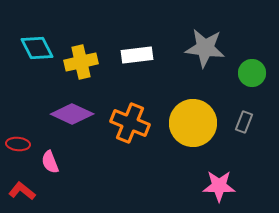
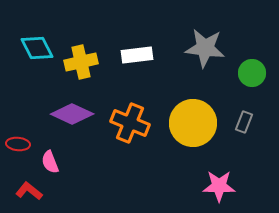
red L-shape: moved 7 px right
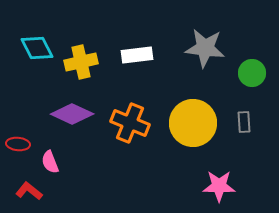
gray rectangle: rotated 25 degrees counterclockwise
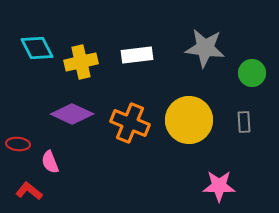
yellow circle: moved 4 px left, 3 px up
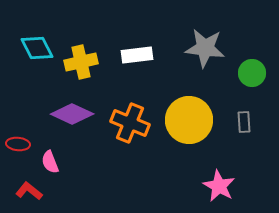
pink star: rotated 28 degrees clockwise
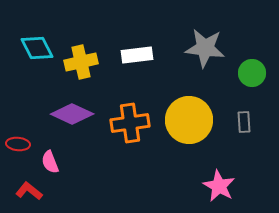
orange cross: rotated 30 degrees counterclockwise
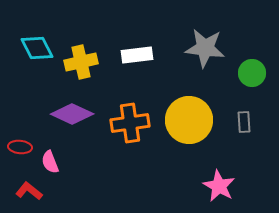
red ellipse: moved 2 px right, 3 px down
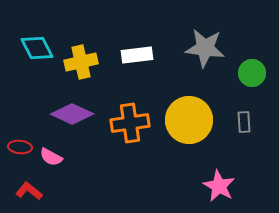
pink semicircle: moved 1 px right, 5 px up; rotated 40 degrees counterclockwise
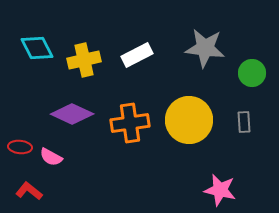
white rectangle: rotated 20 degrees counterclockwise
yellow cross: moved 3 px right, 2 px up
pink star: moved 1 px right, 4 px down; rotated 16 degrees counterclockwise
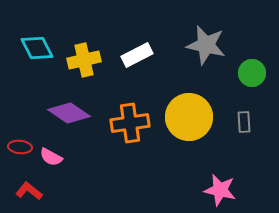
gray star: moved 1 px right, 3 px up; rotated 6 degrees clockwise
purple diamond: moved 3 px left, 1 px up; rotated 9 degrees clockwise
yellow circle: moved 3 px up
